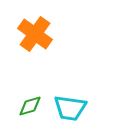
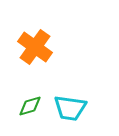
orange cross: moved 13 px down
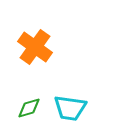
green diamond: moved 1 px left, 2 px down
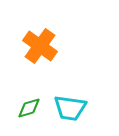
orange cross: moved 5 px right, 1 px up
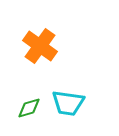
cyan trapezoid: moved 2 px left, 5 px up
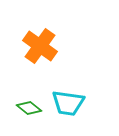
green diamond: rotated 55 degrees clockwise
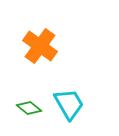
cyan trapezoid: moved 1 px right, 1 px down; rotated 128 degrees counterclockwise
